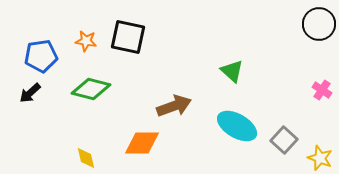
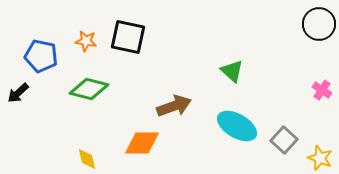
blue pentagon: rotated 20 degrees clockwise
green diamond: moved 2 px left
black arrow: moved 12 px left
yellow diamond: moved 1 px right, 1 px down
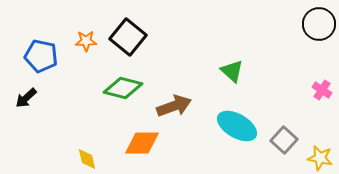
black square: rotated 27 degrees clockwise
orange star: rotated 10 degrees counterclockwise
green diamond: moved 34 px right, 1 px up
black arrow: moved 8 px right, 5 px down
yellow star: rotated 10 degrees counterclockwise
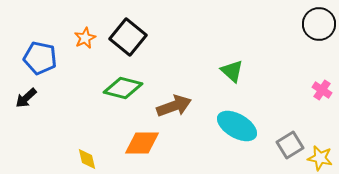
orange star: moved 1 px left, 3 px up; rotated 25 degrees counterclockwise
blue pentagon: moved 1 px left, 2 px down
gray square: moved 6 px right, 5 px down; rotated 16 degrees clockwise
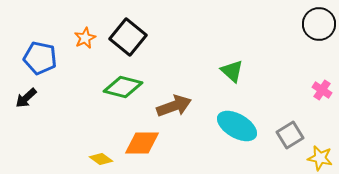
green diamond: moved 1 px up
gray square: moved 10 px up
yellow diamond: moved 14 px right; rotated 40 degrees counterclockwise
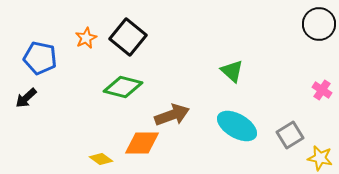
orange star: moved 1 px right
brown arrow: moved 2 px left, 9 px down
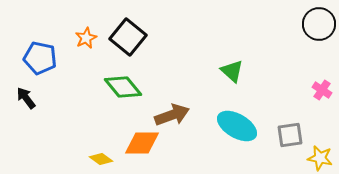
green diamond: rotated 36 degrees clockwise
black arrow: rotated 95 degrees clockwise
gray square: rotated 24 degrees clockwise
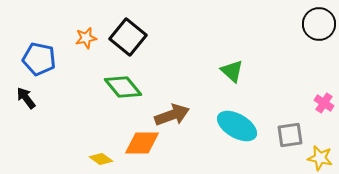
orange star: rotated 15 degrees clockwise
blue pentagon: moved 1 px left, 1 px down
pink cross: moved 2 px right, 13 px down
